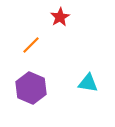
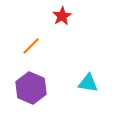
red star: moved 2 px right, 1 px up
orange line: moved 1 px down
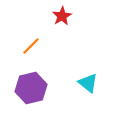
cyan triangle: rotated 30 degrees clockwise
purple hexagon: rotated 24 degrees clockwise
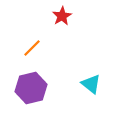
orange line: moved 1 px right, 2 px down
cyan triangle: moved 3 px right, 1 px down
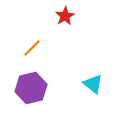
red star: moved 3 px right
cyan triangle: moved 2 px right
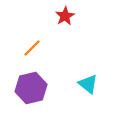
cyan triangle: moved 5 px left
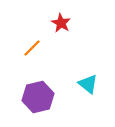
red star: moved 4 px left, 7 px down; rotated 12 degrees counterclockwise
purple hexagon: moved 7 px right, 9 px down
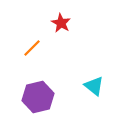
cyan triangle: moved 6 px right, 2 px down
